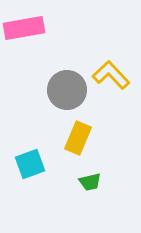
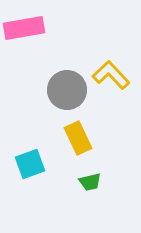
yellow rectangle: rotated 48 degrees counterclockwise
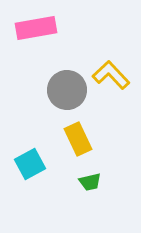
pink rectangle: moved 12 px right
yellow rectangle: moved 1 px down
cyan square: rotated 8 degrees counterclockwise
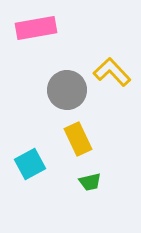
yellow L-shape: moved 1 px right, 3 px up
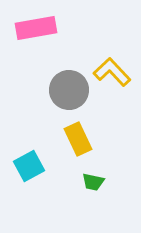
gray circle: moved 2 px right
cyan square: moved 1 px left, 2 px down
green trapezoid: moved 3 px right; rotated 25 degrees clockwise
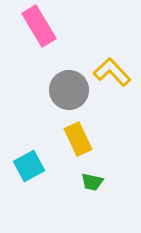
pink rectangle: moved 3 px right, 2 px up; rotated 69 degrees clockwise
green trapezoid: moved 1 px left
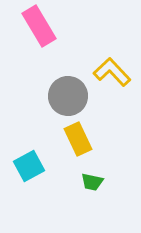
gray circle: moved 1 px left, 6 px down
